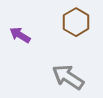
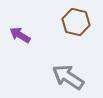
brown hexagon: rotated 16 degrees counterclockwise
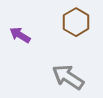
brown hexagon: rotated 16 degrees clockwise
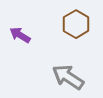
brown hexagon: moved 2 px down
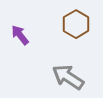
purple arrow: rotated 20 degrees clockwise
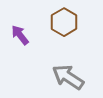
brown hexagon: moved 12 px left, 2 px up
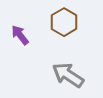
gray arrow: moved 2 px up
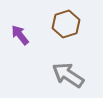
brown hexagon: moved 2 px right, 2 px down; rotated 12 degrees clockwise
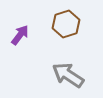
purple arrow: rotated 75 degrees clockwise
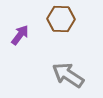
brown hexagon: moved 5 px left, 5 px up; rotated 20 degrees clockwise
